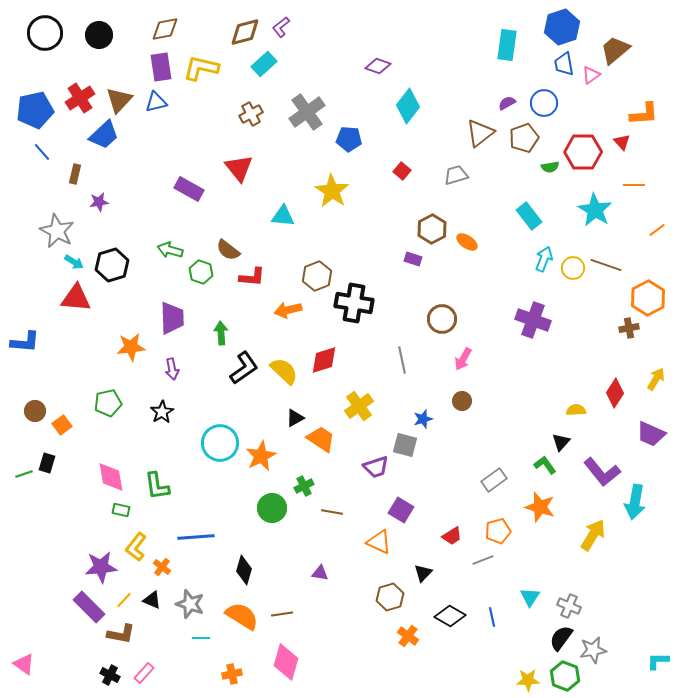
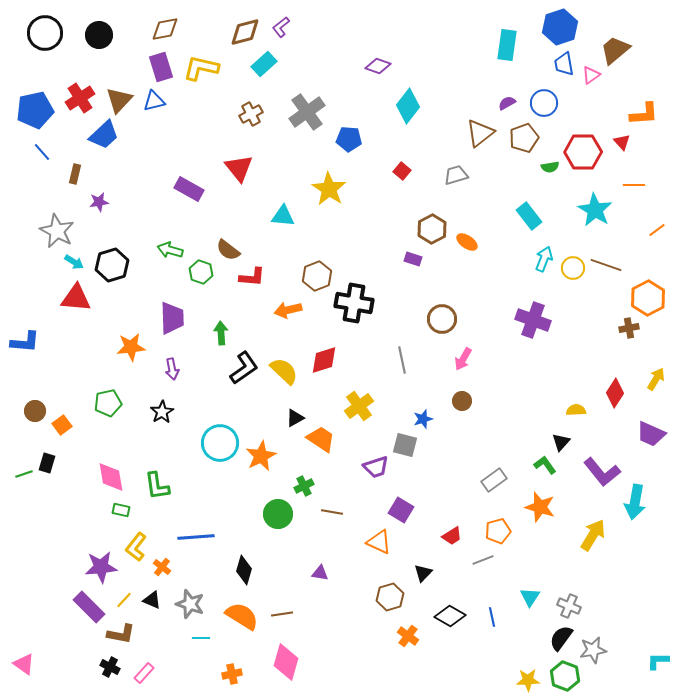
blue hexagon at (562, 27): moved 2 px left
purple rectangle at (161, 67): rotated 8 degrees counterclockwise
blue triangle at (156, 102): moved 2 px left, 1 px up
yellow star at (332, 191): moved 3 px left, 2 px up
green circle at (272, 508): moved 6 px right, 6 px down
black cross at (110, 675): moved 8 px up
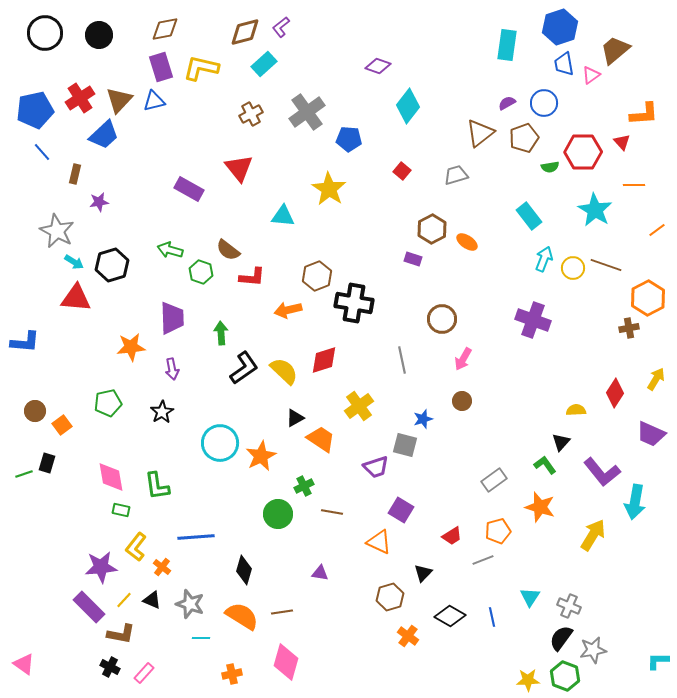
brown line at (282, 614): moved 2 px up
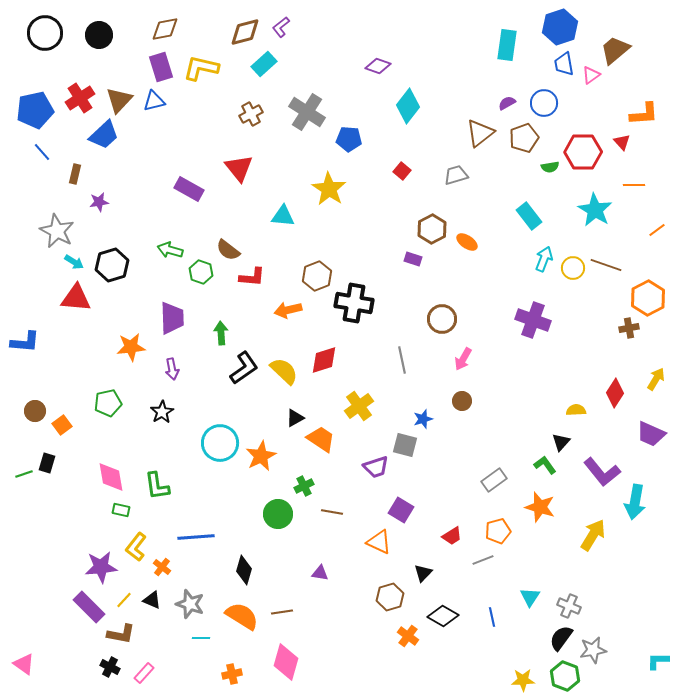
gray cross at (307, 112): rotated 21 degrees counterclockwise
black diamond at (450, 616): moved 7 px left
yellow star at (528, 680): moved 5 px left
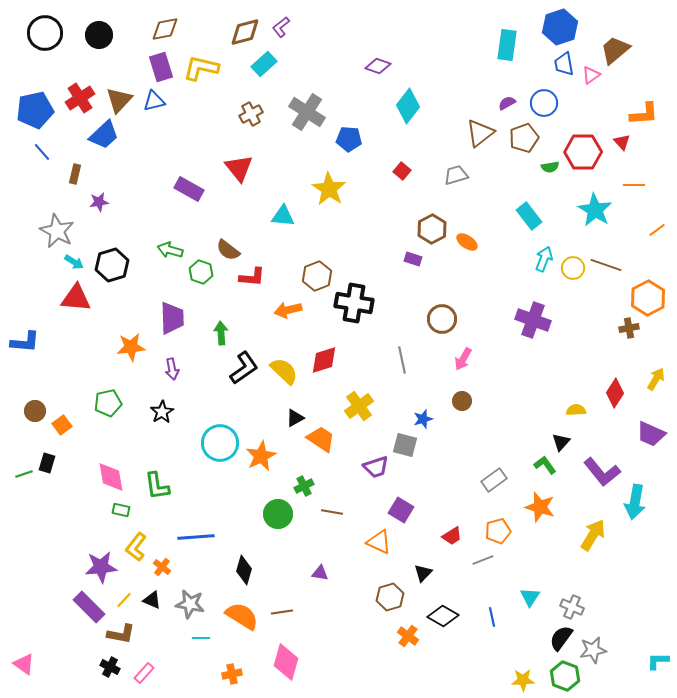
gray star at (190, 604): rotated 8 degrees counterclockwise
gray cross at (569, 606): moved 3 px right, 1 px down
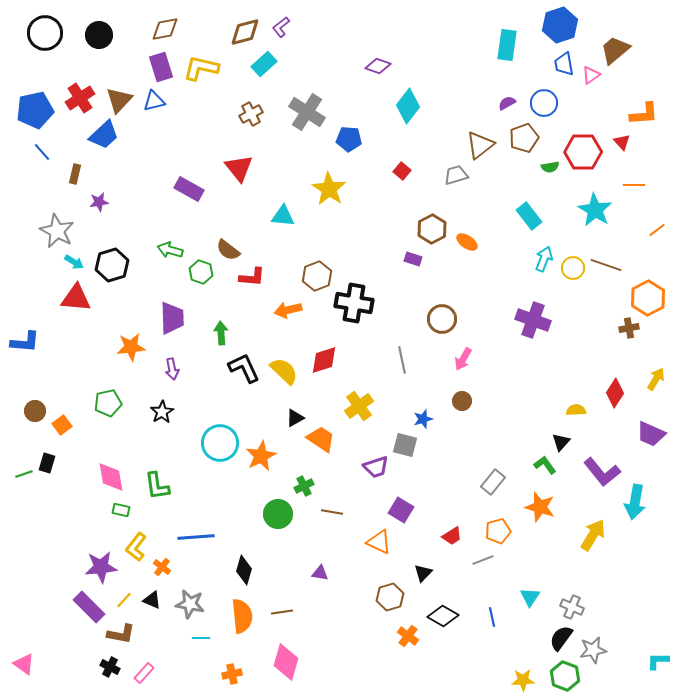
blue hexagon at (560, 27): moved 2 px up
brown triangle at (480, 133): moved 12 px down
black L-shape at (244, 368): rotated 80 degrees counterclockwise
gray rectangle at (494, 480): moved 1 px left, 2 px down; rotated 15 degrees counterclockwise
orange semicircle at (242, 616): rotated 52 degrees clockwise
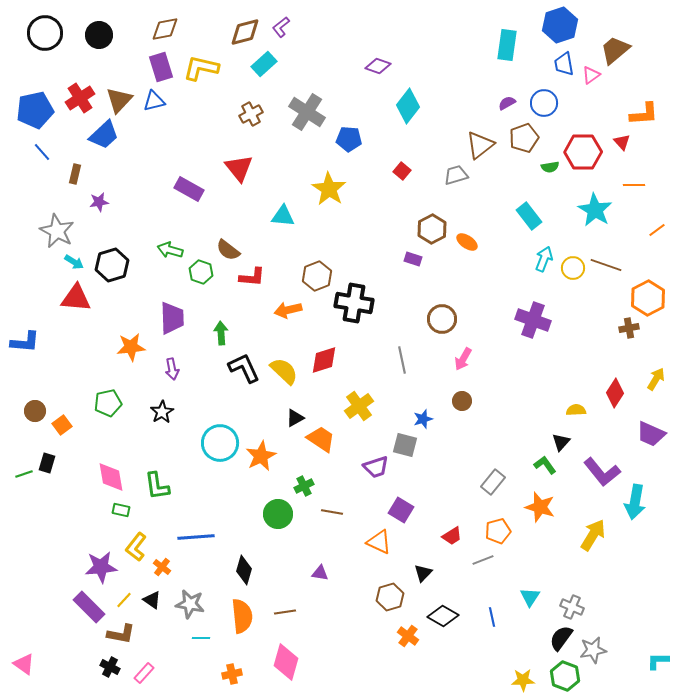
black triangle at (152, 600): rotated 12 degrees clockwise
brown line at (282, 612): moved 3 px right
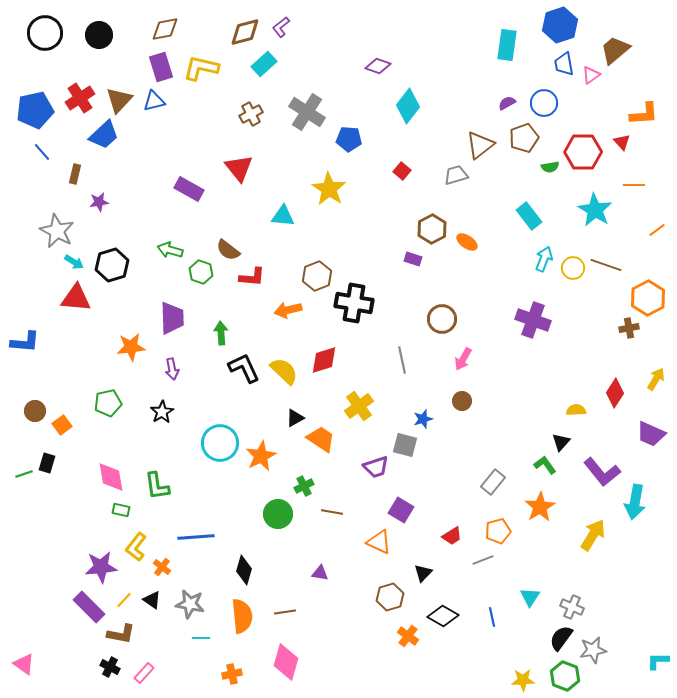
orange star at (540, 507): rotated 24 degrees clockwise
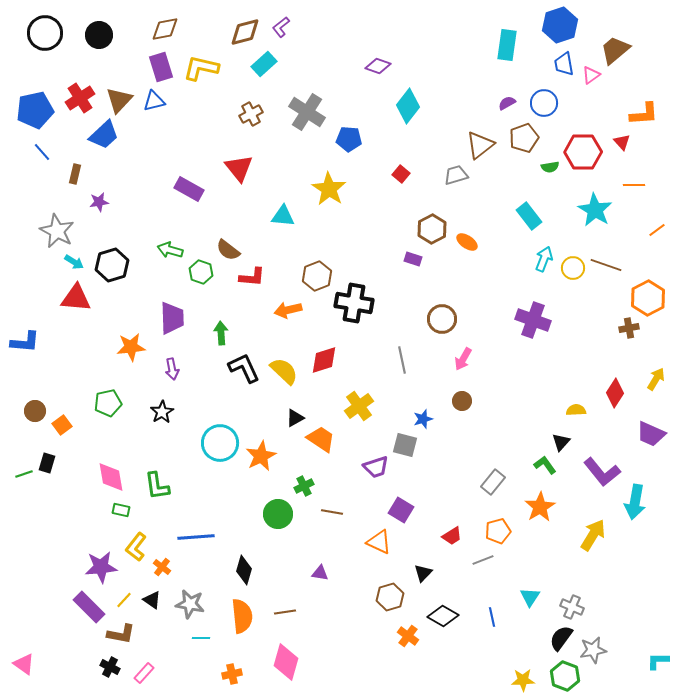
red square at (402, 171): moved 1 px left, 3 px down
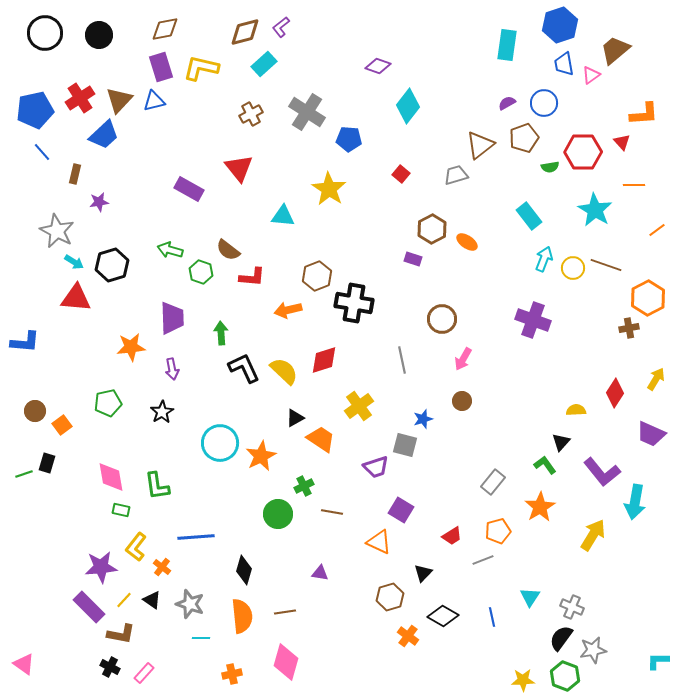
gray star at (190, 604): rotated 8 degrees clockwise
